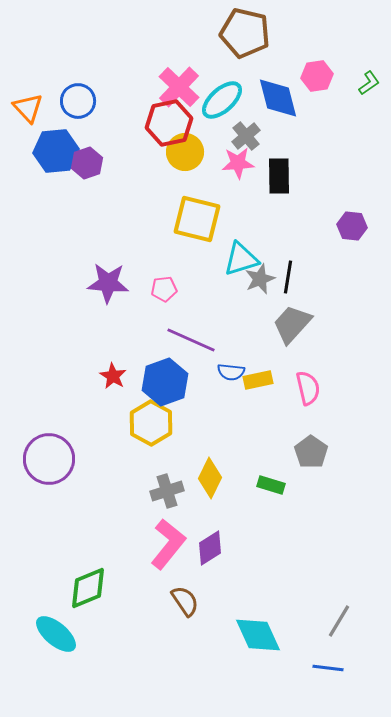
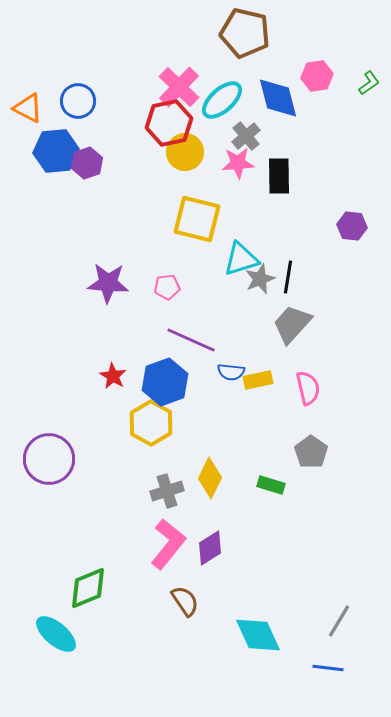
orange triangle at (28, 108): rotated 20 degrees counterclockwise
pink pentagon at (164, 289): moved 3 px right, 2 px up
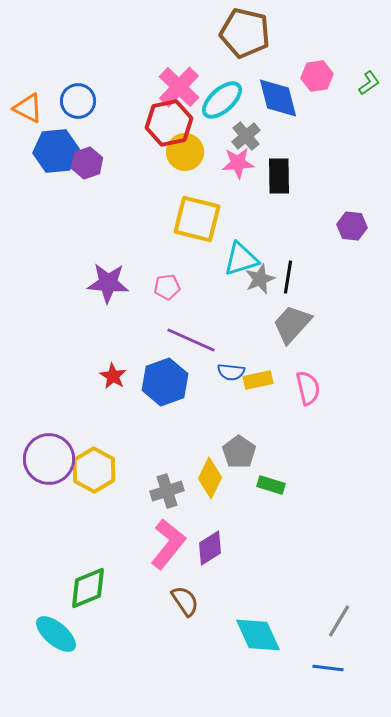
yellow hexagon at (151, 423): moved 57 px left, 47 px down
gray pentagon at (311, 452): moved 72 px left
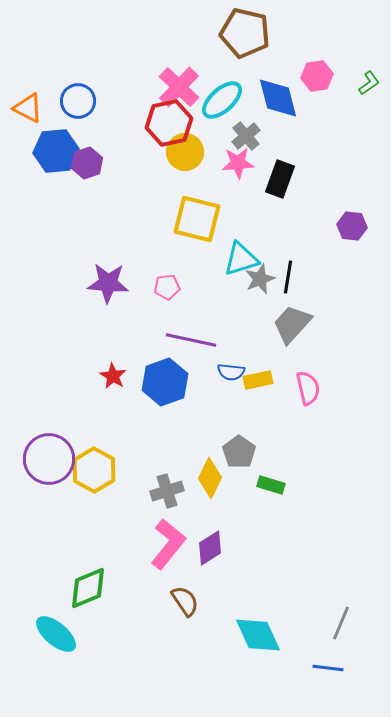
black rectangle at (279, 176): moved 1 px right, 3 px down; rotated 21 degrees clockwise
purple line at (191, 340): rotated 12 degrees counterclockwise
gray line at (339, 621): moved 2 px right, 2 px down; rotated 8 degrees counterclockwise
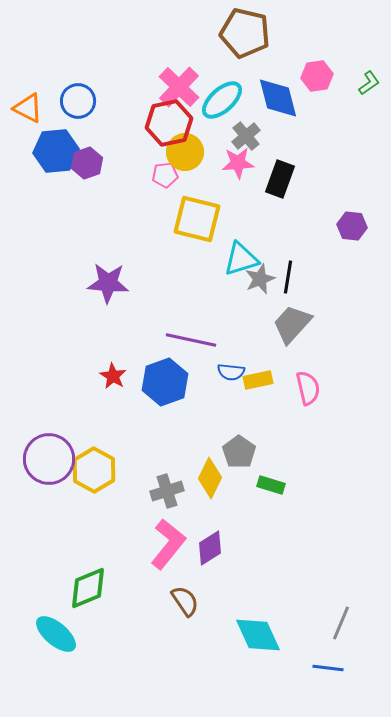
pink pentagon at (167, 287): moved 2 px left, 112 px up
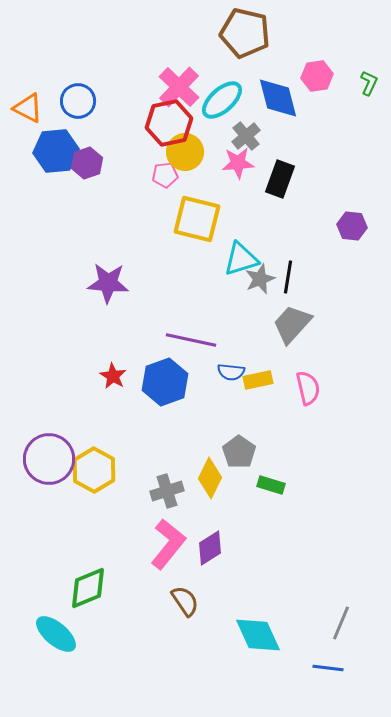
green L-shape at (369, 83): rotated 30 degrees counterclockwise
